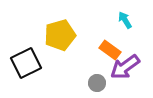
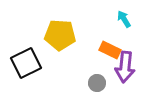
cyan arrow: moved 1 px left, 1 px up
yellow pentagon: rotated 20 degrees clockwise
orange rectangle: rotated 10 degrees counterclockwise
purple arrow: rotated 48 degrees counterclockwise
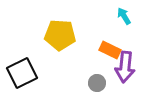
cyan arrow: moved 3 px up
black square: moved 4 px left, 10 px down
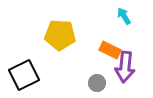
black square: moved 2 px right, 2 px down
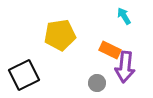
yellow pentagon: rotated 12 degrees counterclockwise
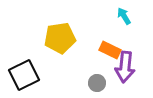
yellow pentagon: moved 3 px down
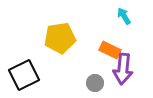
purple arrow: moved 2 px left, 2 px down
gray circle: moved 2 px left
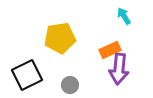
orange rectangle: rotated 50 degrees counterclockwise
purple arrow: moved 4 px left
black square: moved 3 px right
gray circle: moved 25 px left, 2 px down
